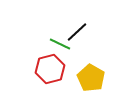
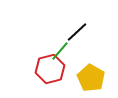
green line: moved 7 px down; rotated 75 degrees counterclockwise
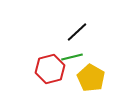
green line: moved 12 px right, 6 px down; rotated 35 degrees clockwise
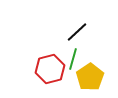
green line: moved 1 px right, 2 px down; rotated 60 degrees counterclockwise
yellow pentagon: moved 1 px left, 1 px up; rotated 8 degrees clockwise
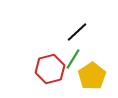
green line: rotated 15 degrees clockwise
yellow pentagon: moved 2 px right, 1 px up
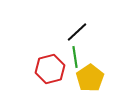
green line: moved 2 px right, 2 px up; rotated 40 degrees counterclockwise
yellow pentagon: moved 2 px left, 2 px down
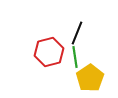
black line: moved 1 px down; rotated 25 degrees counterclockwise
red hexagon: moved 1 px left, 17 px up
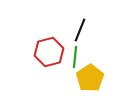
black line: moved 3 px right, 3 px up
green line: rotated 15 degrees clockwise
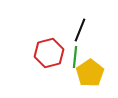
red hexagon: moved 1 px down
yellow pentagon: moved 5 px up
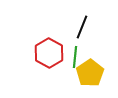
black line: moved 2 px right, 3 px up
red hexagon: rotated 16 degrees counterclockwise
